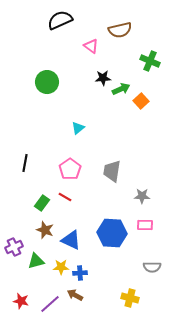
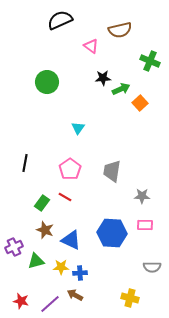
orange square: moved 1 px left, 2 px down
cyan triangle: rotated 16 degrees counterclockwise
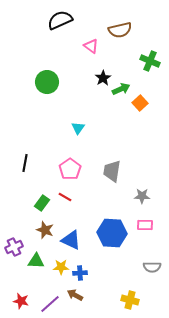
black star: rotated 28 degrees counterclockwise
green triangle: rotated 18 degrees clockwise
yellow cross: moved 2 px down
